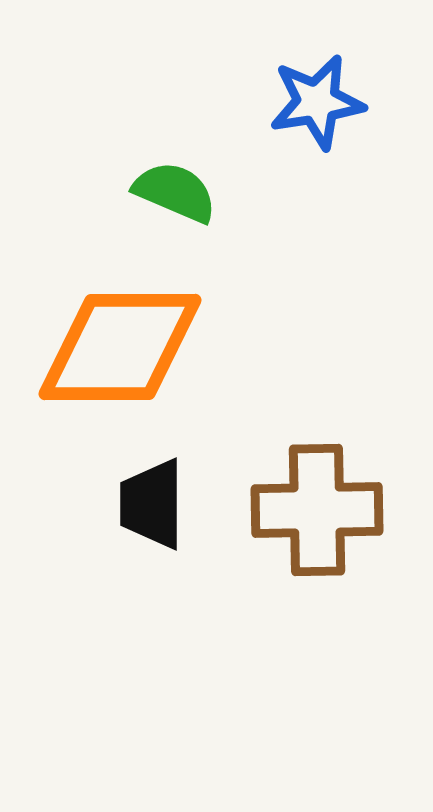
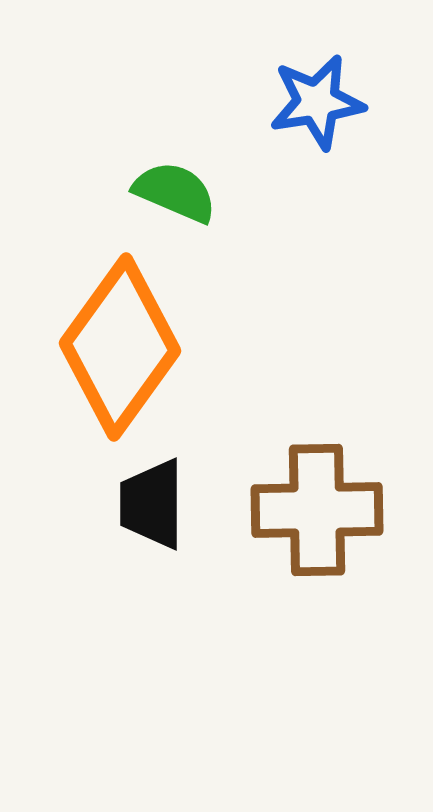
orange diamond: rotated 54 degrees counterclockwise
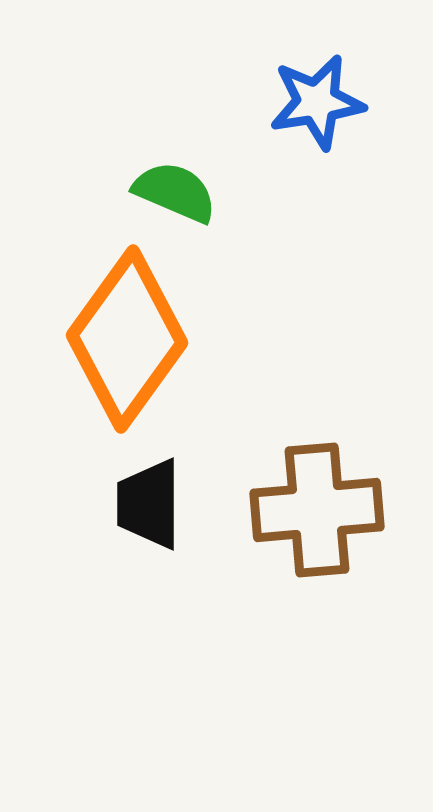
orange diamond: moved 7 px right, 8 px up
black trapezoid: moved 3 px left
brown cross: rotated 4 degrees counterclockwise
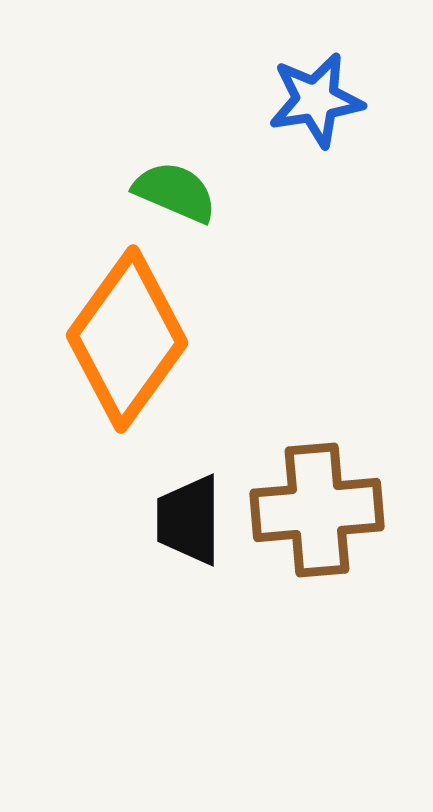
blue star: moved 1 px left, 2 px up
black trapezoid: moved 40 px right, 16 px down
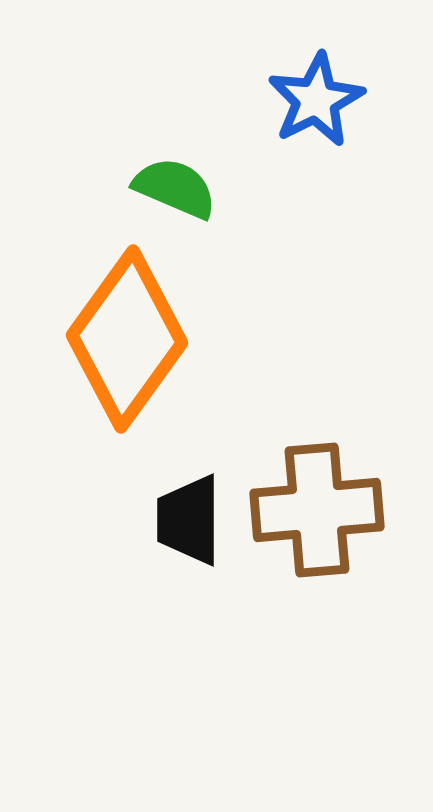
blue star: rotated 18 degrees counterclockwise
green semicircle: moved 4 px up
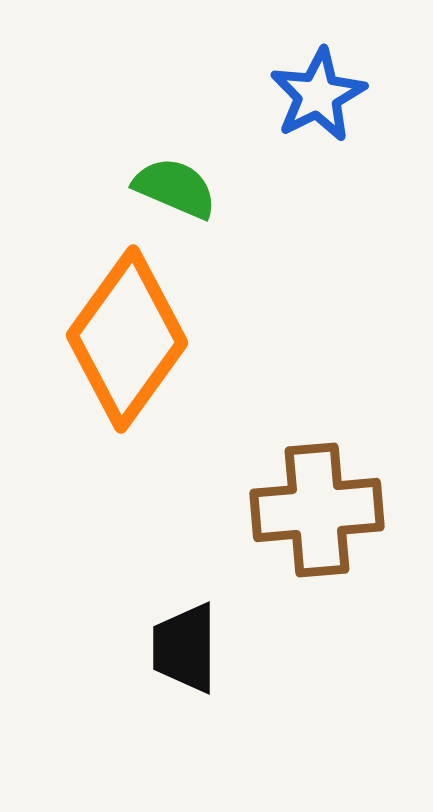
blue star: moved 2 px right, 5 px up
black trapezoid: moved 4 px left, 128 px down
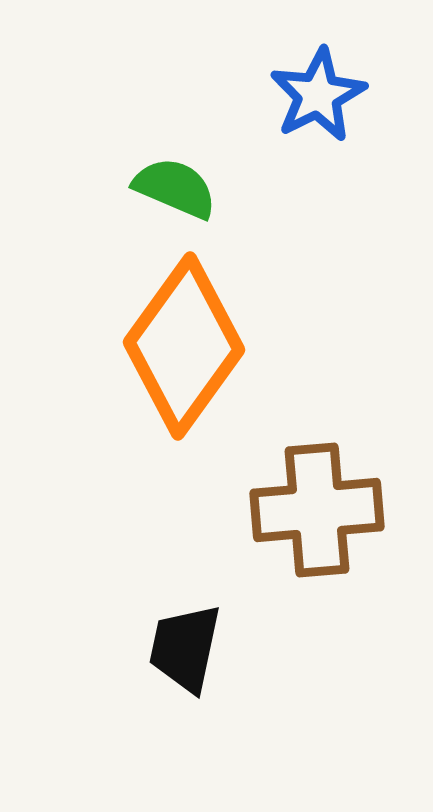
orange diamond: moved 57 px right, 7 px down
black trapezoid: rotated 12 degrees clockwise
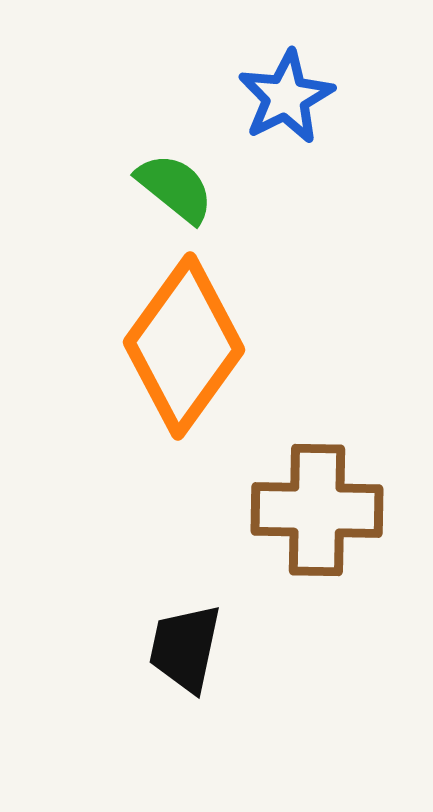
blue star: moved 32 px left, 2 px down
green semicircle: rotated 16 degrees clockwise
brown cross: rotated 6 degrees clockwise
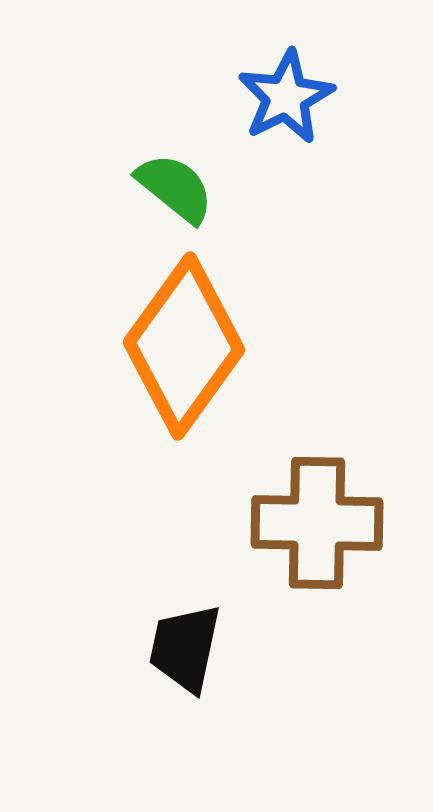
brown cross: moved 13 px down
